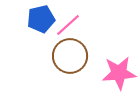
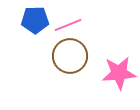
blue pentagon: moved 6 px left, 1 px down; rotated 12 degrees clockwise
pink line: rotated 20 degrees clockwise
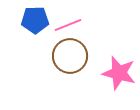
pink star: rotated 20 degrees clockwise
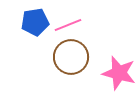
blue pentagon: moved 2 px down; rotated 8 degrees counterclockwise
brown circle: moved 1 px right, 1 px down
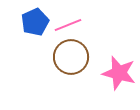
blue pentagon: rotated 16 degrees counterclockwise
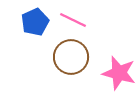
pink line: moved 5 px right, 5 px up; rotated 48 degrees clockwise
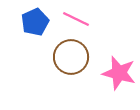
pink line: moved 3 px right, 1 px up
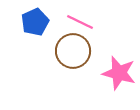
pink line: moved 4 px right, 3 px down
brown circle: moved 2 px right, 6 px up
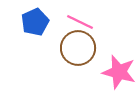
brown circle: moved 5 px right, 3 px up
pink star: moved 1 px up
